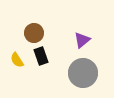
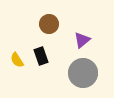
brown circle: moved 15 px right, 9 px up
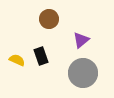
brown circle: moved 5 px up
purple triangle: moved 1 px left
yellow semicircle: rotated 147 degrees clockwise
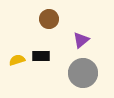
black rectangle: rotated 72 degrees counterclockwise
yellow semicircle: rotated 42 degrees counterclockwise
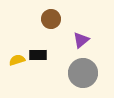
brown circle: moved 2 px right
black rectangle: moved 3 px left, 1 px up
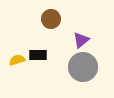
gray circle: moved 6 px up
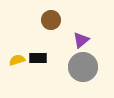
brown circle: moved 1 px down
black rectangle: moved 3 px down
